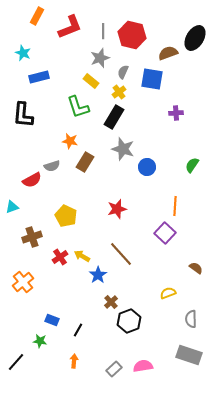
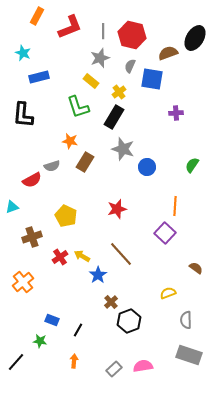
gray semicircle at (123, 72): moved 7 px right, 6 px up
gray semicircle at (191, 319): moved 5 px left, 1 px down
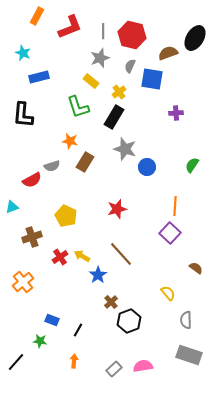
gray star at (123, 149): moved 2 px right
purple square at (165, 233): moved 5 px right
yellow semicircle at (168, 293): rotated 70 degrees clockwise
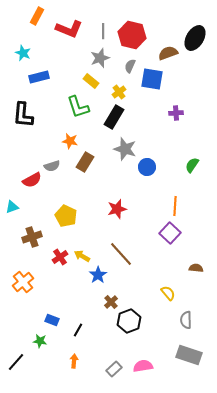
red L-shape at (70, 27): moved 1 px left, 2 px down; rotated 44 degrees clockwise
brown semicircle at (196, 268): rotated 32 degrees counterclockwise
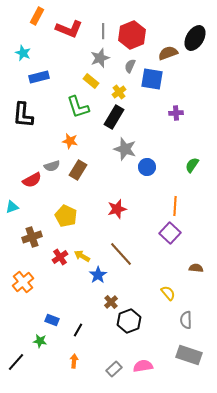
red hexagon at (132, 35): rotated 24 degrees clockwise
brown rectangle at (85, 162): moved 7 px left, 8 px down
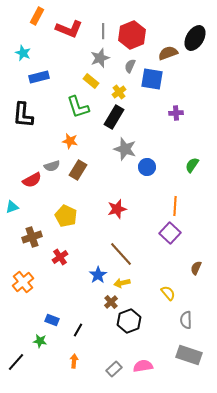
yellow arrow at (82, 256): moved 40 px right, 27 px down; rotated 42 degrees counterclockwise
brown semicircle at (196, 268): rotated 72 degrees counterclockwise
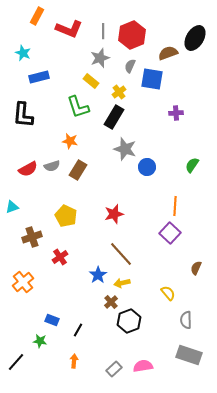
red semicircle at (32, 180): moved 4 px left, 11 px up
red star at (117, 209): moved 3 px left, 5 px down
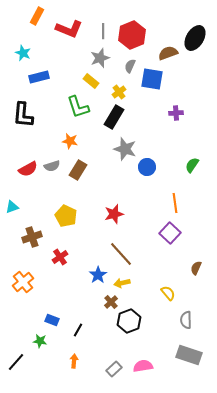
orange line at (175, 206): moved 3 px up; rotated 12 degrees counterclockwise
